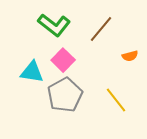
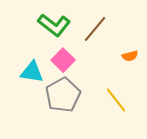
brown line: moved 6 px left
gray pentagon: moved 2 px left
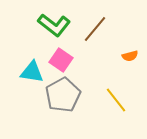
pink square: moved 2 px left; rotated 10 degrees counterclockwise
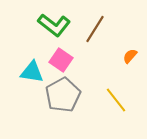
brown line: rotated 8 degrees counterclockwise
orange semicircle: rotated 147 degrees clockwise
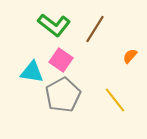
yellow line: moved 1 px left
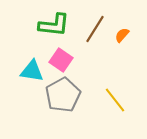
green L-shape: rotated 32 degrees counterclockwise
orange semicircle: moved 8 px left, 21 px up
cyan triangle: moved 1 px up
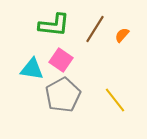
cyan triangle: moved 2 px up
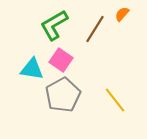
green L-shape: rotated 144 degrees clockwise
orange semicircle: moved 21 px up
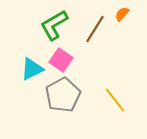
cyan triangle: rotated 35 degrees counterclockwise
